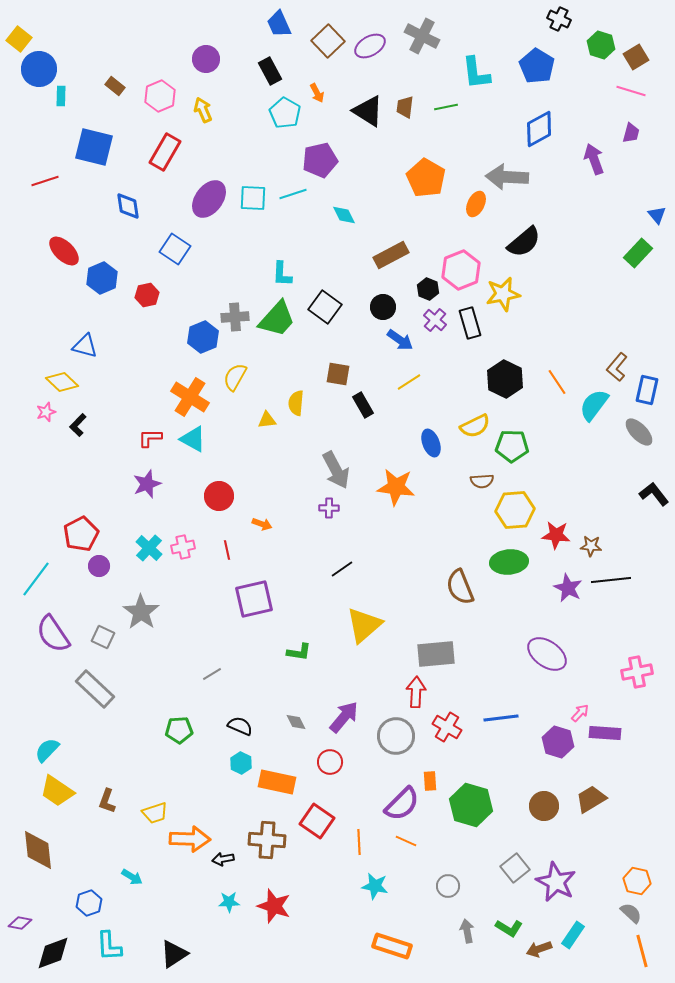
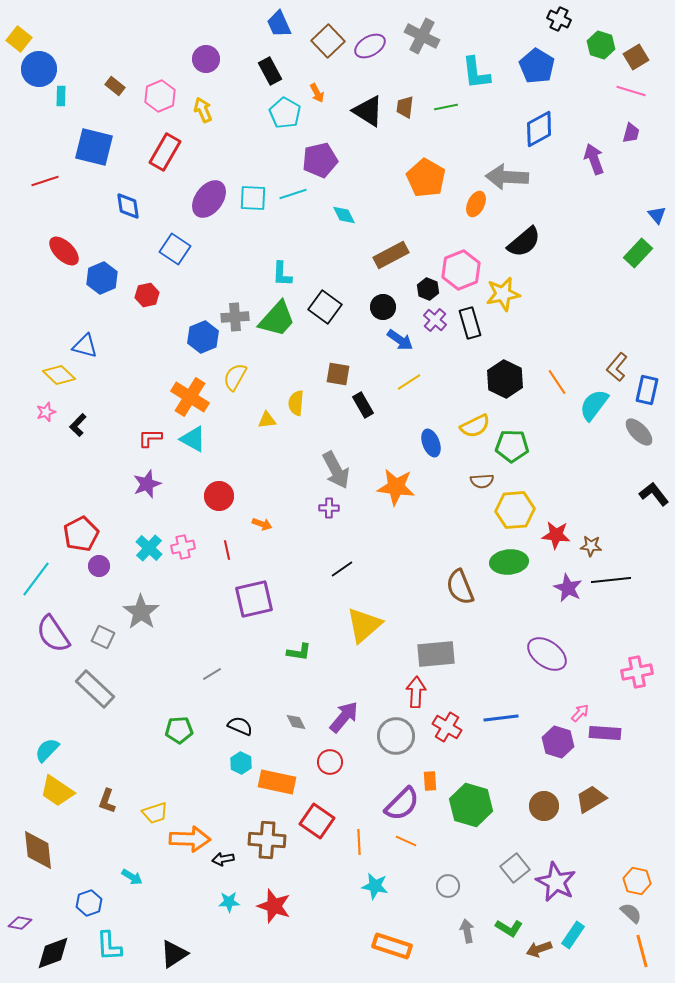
yellow diamond at (62, 382): moved 3 px left, 7 px up
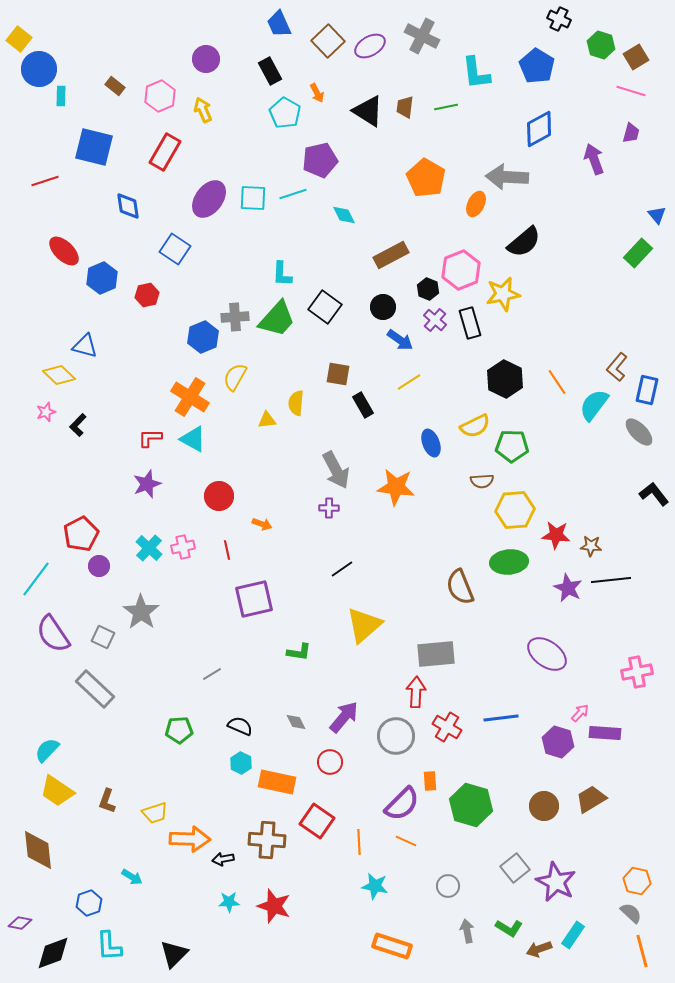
black triangle at (174, 954): rotated 12 degrees counterclockwise
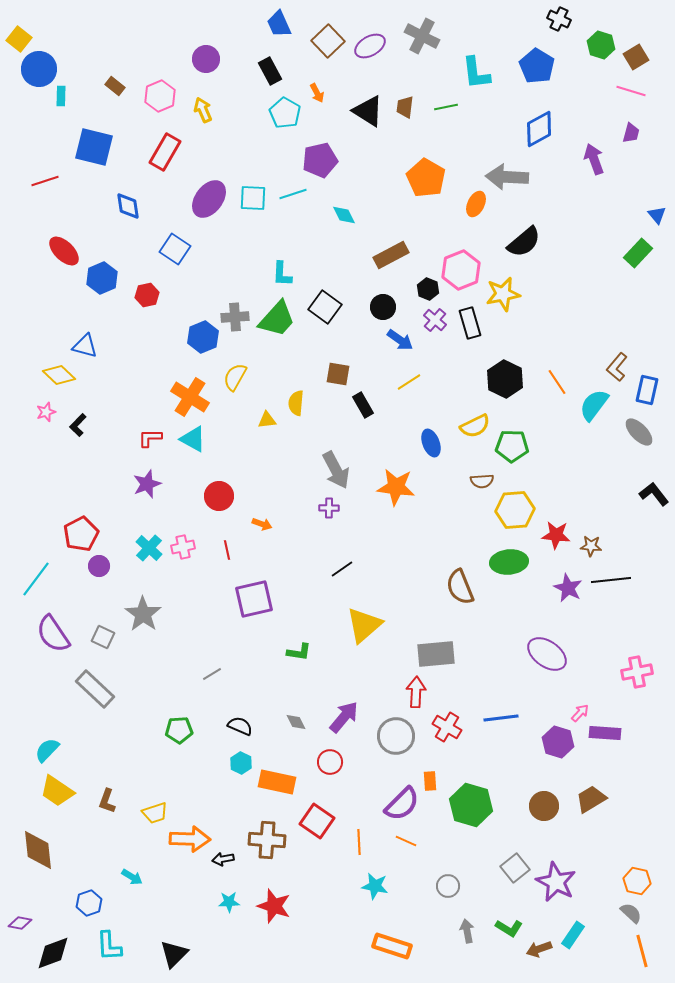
gray star at (141, 612): moved 2 px right, 2 px down
